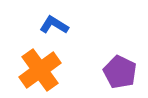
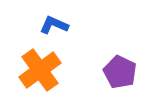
blue L-shape: rotated 8 degrees counterclockwise
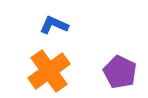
orange cross: moved 9 px right, 1 px down
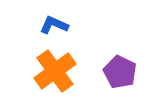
orange cross: moved 6 px right
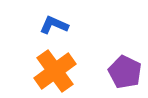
purple pentagon: moved 5 px right
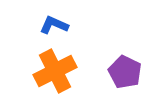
orange cross: rotated 9 degrees clockwise
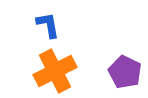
blue L-shape: moved 6 px left; rotated 56 degrees clockwise
